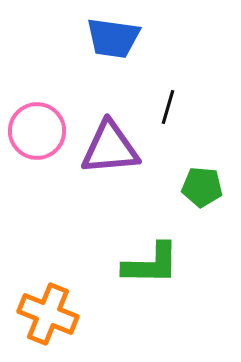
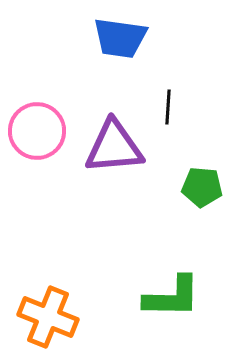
blue trapezoid: moved 7 px right
black line: rotated 12 degrees counterclockwise
purple triangle: moved 4 px right, 1 px up
green L-shape: moved 21 px right, 33 px down
orange cross: moved 3 px down
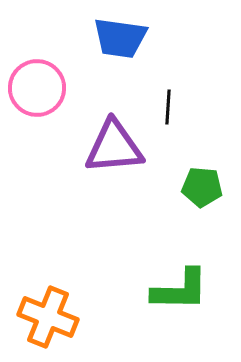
pink circle: moved 43 px up
green L-shape: moved 8 px right, 7 px up
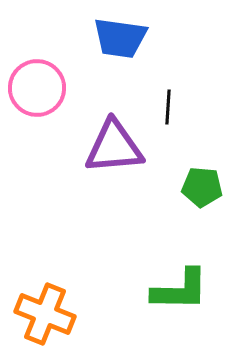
orange cross: moved 3 px left, 3 px up
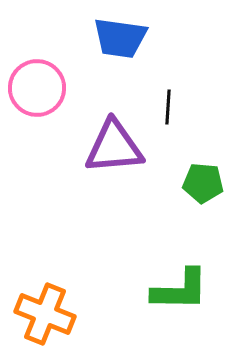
green pentagon: moved 1 px right, 4 px up
